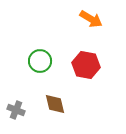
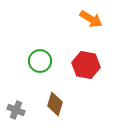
brown diamond: rotated 30 degrees clockwise
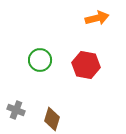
orange arrow: moved 6 px right, 1 px up; rotated 45 degrees counterclockwise
green circle: moved 1 px up
brown diamond: moved 3 px left, 15 px down
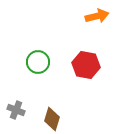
orange arrow: moved 2 px up
green circle: moved 2 px left, 2 px down
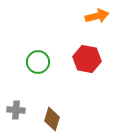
red hexagon: moved 1 px right, 6 px up
gray cross: rotated 18 degrees counterclockwise
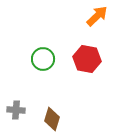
orange arrow: rotated 30 degrees counterclockwise
green circle: moved 5 px right, 3 px up
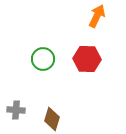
orange arrow: rotated 20 degrees counterclockwise
red hexagon: rotated 8 degrees counterclockwise
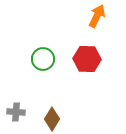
gray cross: moved 2 px down
brown diamond: rotated 15 degrees clockwise
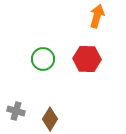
orange arrow: rotated 10 degrees counterclockwise
gray cross: moved 1 px up; rotated 12 degrees clockwise
brown diamond: moved 2 px left
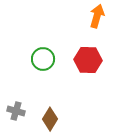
red hexagon: moved 1 px right, 1 px down
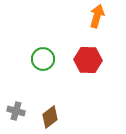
brown diamond: moved 2 px up; rotated 20 degrees clockwise
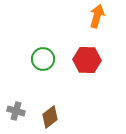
red hexagon: moved 1 px left
